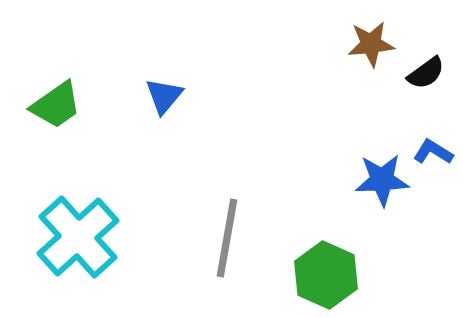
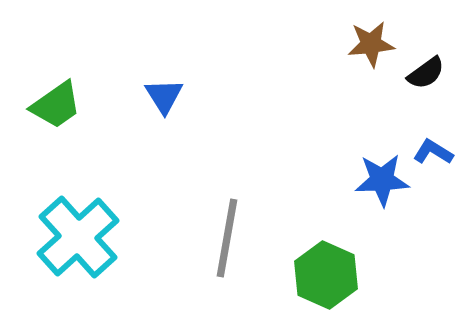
blue triangle: rotated 12 degrees counterclockwise
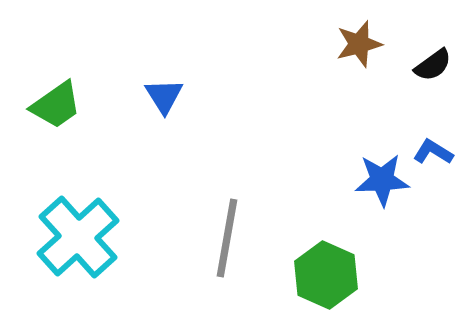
brown star: moved 12 px left; rotated 9 degrees counterclockwise
black semicircle: moved 7 px right, 8 px up
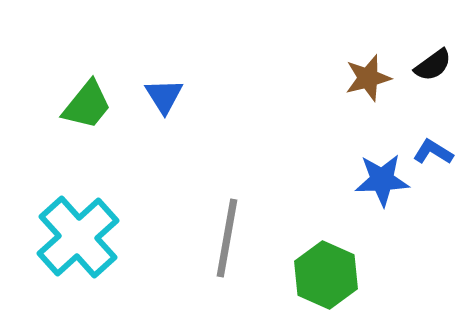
brown star: moved 9 px right, 34 px down
green trapezoid: moved 31 px right; rotated 16 degrees counterclockwise
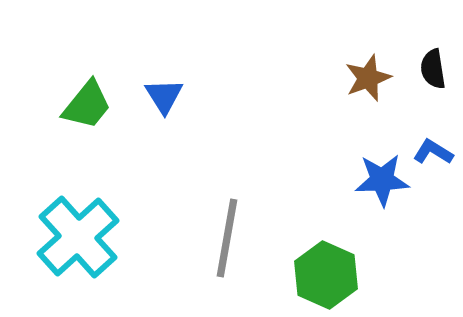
black semicircle: moved 4 px down; rotated 117 degrees clockwise
brown star: rotated 6 degrees counterclockwise
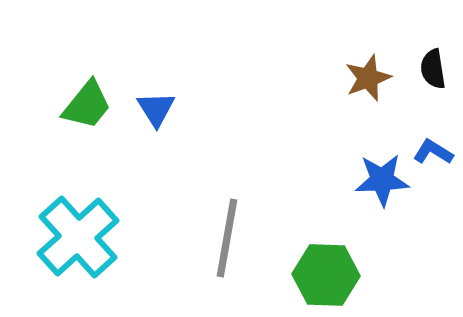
blue triangle: moved 8 px left, 13 px down
green hexagon: rotated 22 degrees counterclockwise
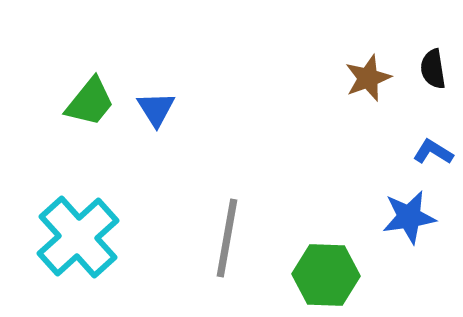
green trapezoid: moved 3 px right, 3 px up
blue star: moved 27 px right, 37 px down; rotated 6 degrees counterclockwise
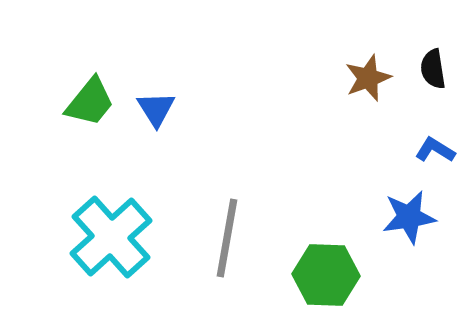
blue L-shape: moved 2 px right, 2 px up
cyan cross: moved 33 px right
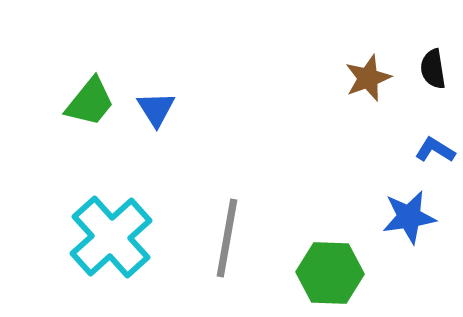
green hexagon: moved 4 px right, 2 px up
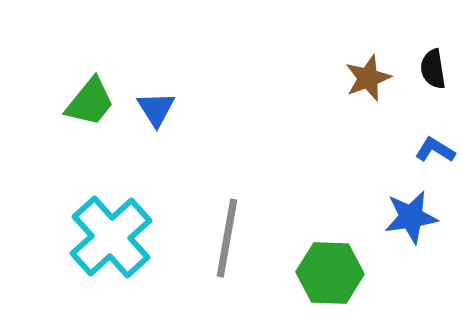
blue star: moved 2 px right
